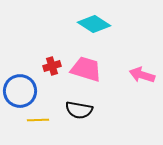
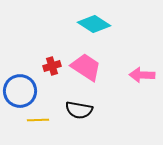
pink trapezoid: moved 2 px up; rotated 16 degrees clockwise
pink arrow: rotated 15 degrees counterclockwise
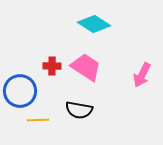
red cross: rotated 18 degrees clockwise
pink arrow: rotated 65 degrees counterclockwise
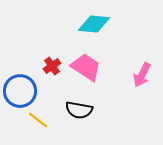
cyan diamond: rotated 28 degrees counterclockwise
red cross: rotated 36 degrees counterclockwise
yellow line: rotated 40 degrees clockwise
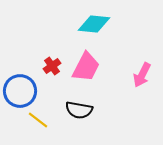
pink trapezoid: rotated 84 degrees clockwise
